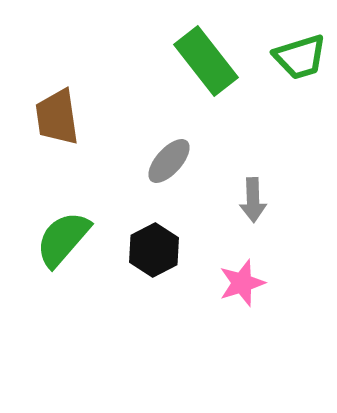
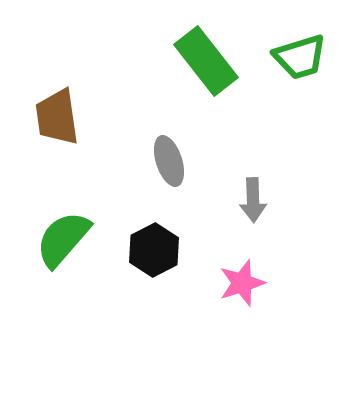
gray ellipse: rotated 60 degrees counterclockwise
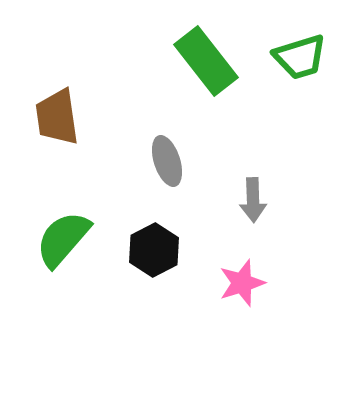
gray ellipse: moved 2 px left
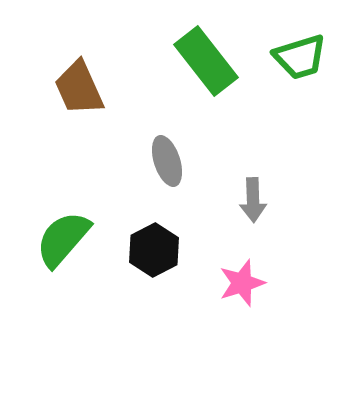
brown trapezoid: moved 22 px right, 29 px up; rotated 16 degrees counterclockwise
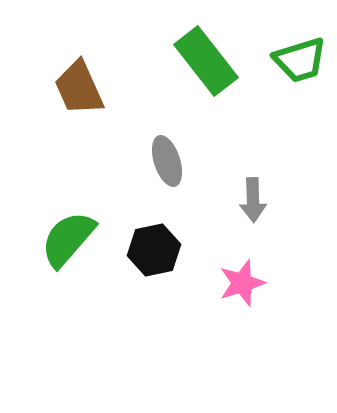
green trapezoid: moved 3 px down
green semicircle: moved 5 px right
black hexagon: rotated 15 degrees clockwise
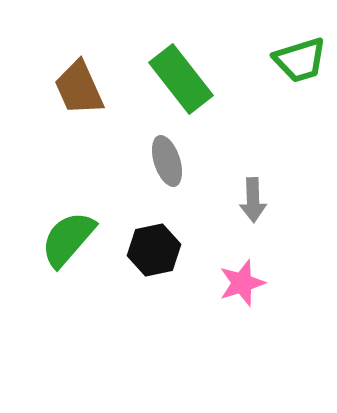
green rectangle: moved 25 px left, 18 px down
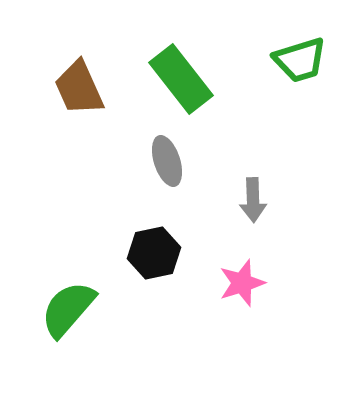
green semicircle: moved 70 px down
black hexagon: moved 3 px down
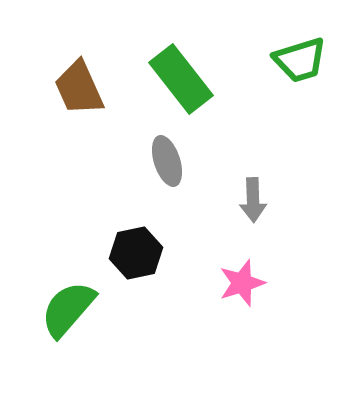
black hexagon: moved 18 px left
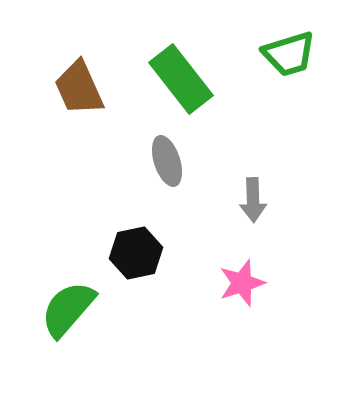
green trapezoid: moved 11 px left, 6 px up
